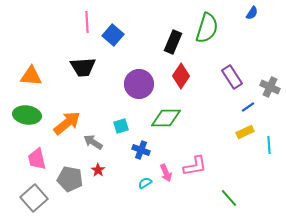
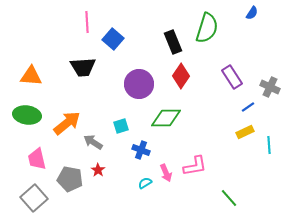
blue square: moved 4 px down
black rectangle: rotated 45 degrees counterclockwise
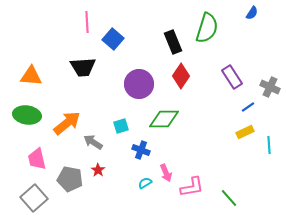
green diamond: moved 2 px left, 1 px down
pink L-shape: moved 3 px left, 21 px down
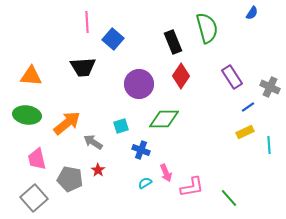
green semicircle: rotated 32 degrees counterclockwise
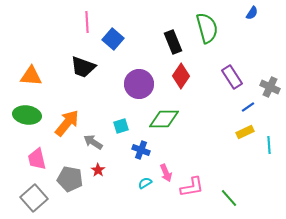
black trapezoid: rotated 24 degrees clockwise
orange arrow: rotated 12 degrees counterclockwise
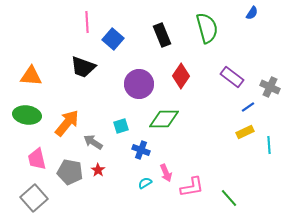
black rectangle: moved 11 px left, 7 px up
purple rectangle: rotated 20 degrees counterclockwise
gray pentagon: moved 7 px up
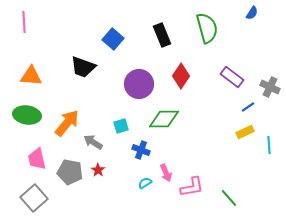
pink line: moved 63 px left
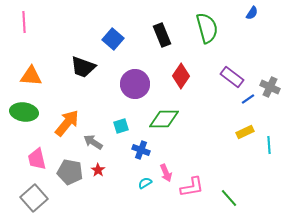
purple circle: moved 4 px left
blue line: moved 8 px up
green ellipse: moved 3 px left, 3 px up
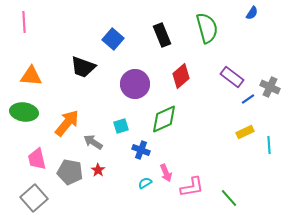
red diamond: rotated 15 degrees clockwise
green diamond: rotated 24 degrees counterclockwise
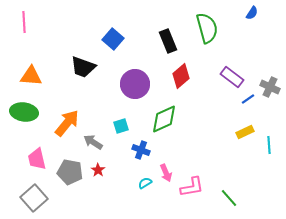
black rectangle: moved 6 px right, 6 px down
